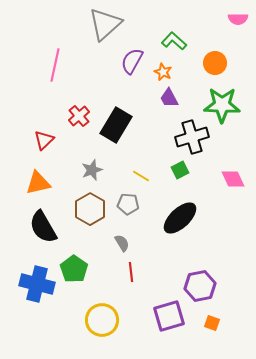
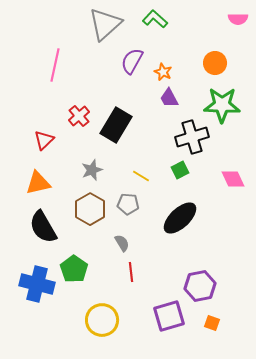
green L-shape: moved 19 px left, 22 px up
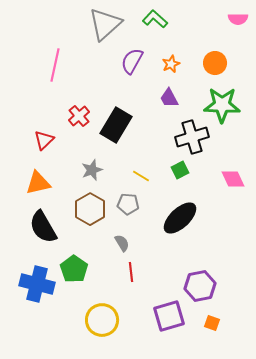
orange star: moved 8 px right, 8 px up; rotated 24 degrees clockwise
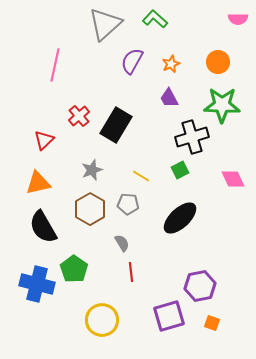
orange circle: moved 3 px right, 1 px up
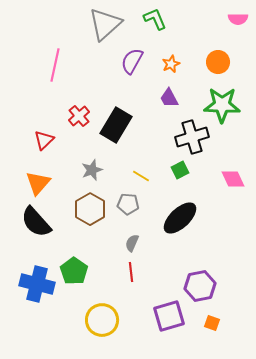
green L-shape: rotated 25 degrees clockwise
orange triangle: rotated 36 degrees counterclockwise
black semicircle: moved 7 px left, 5 px up; rotated 12 degrees counterclockwise
gray semicircle: moved 10 px right; rotated 126 degrees counterclockwise
green pentagon: moved 2 px down
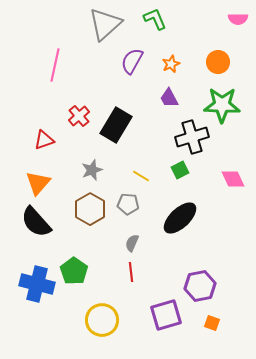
red triangle: rotated 25 degrees clockwise
purple square: moved 3 px left, 1 px up
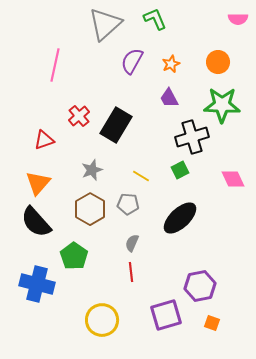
green pentagon: moved 15 px up
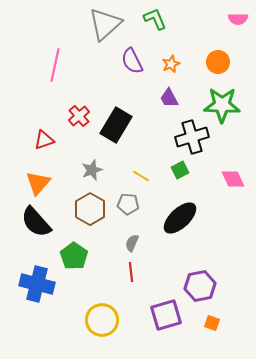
purple semicircle: rotated 56 degrees counterclockwise
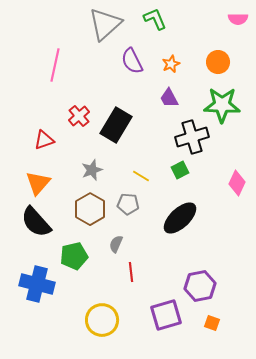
pink diamond: moved 4 px right, 4 px down; rotated 50 degrees clockwise
gray semicircle: moved 16 px left, 1 px down
green pentagon: rotated 24 degrees clockwise
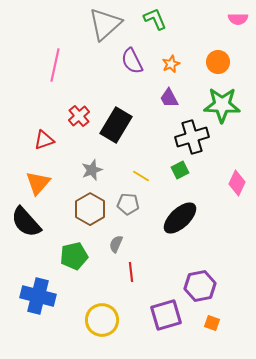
black semicircle: moved 10 px left
blue cross: moved 1 px right, 12 px down
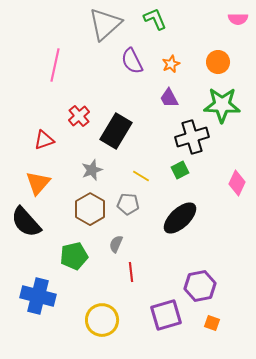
black rectangle: moved 6 px down
